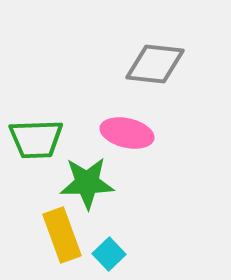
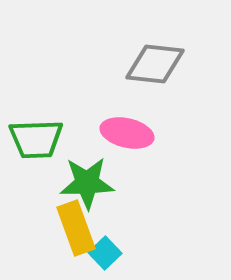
yellow rectangle: moved 14 px right, 7 px up
cyan square: moved 4 px left, 1 px up
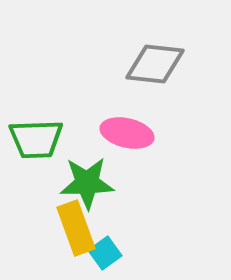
cyan square: rotated 8 degrees clockwise
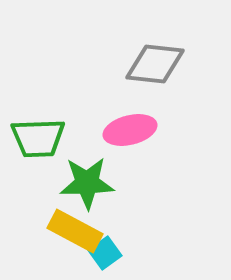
pink ellipse: moved 3 px right, 3 px up; rotated 27 degrees counterclockwise
green trapezoid: moved 2 px right, 1 px up
yellow rectangle: moved 1 px left, 3 px down; rotated 42 degrees counterclockwise
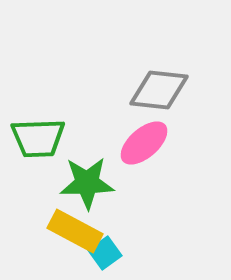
gray diamond: moved 4 px right, 26 px down
pink ellipse: moved 14 px right, 13 px down; rotated 27 degrees counterclockwise
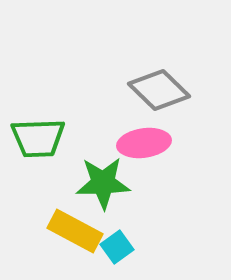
gray diamond: rotated 38 degrees clockwise
pink ellipse: rotated 33 degrees clockwise
green star: moved 16 px right
cyan square: moved 12 px right, 6 px up
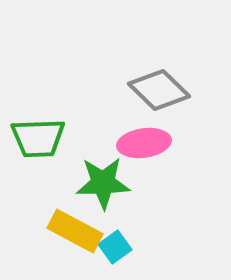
cyan square: moved 2 px left
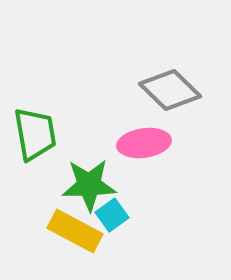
gray diamond: moved 11 px right
green trapezoid: moved 3 px left, 4 px up; rotated 98 degrees counterclockwise
green star: moved 14 px left, 2 px down
cyan square: moved 3 px left, 32 px up
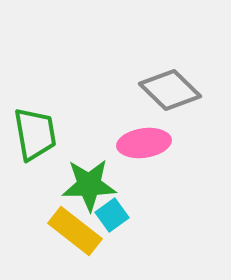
yellow rectangle: rotated 10 degrees clockwise
